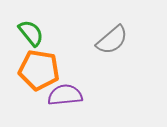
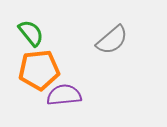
orange pentagon: rotated 15 degrees counterclockwise
purple semicircle: moved 1 px left
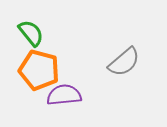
gray semicircle: moved 12 px right, 22 px down
orange pentagon: rotated 21 degrees clockwise
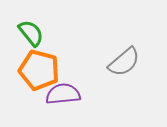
purple semicircle: moved 1 px left, 1 px up
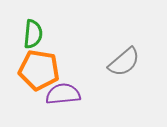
green semicircle: moved 2 px right, 1 px down; rotated 44 degrees clockwise
orange pentagon: rotated 6 degrees counterclockwise
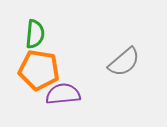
green semicircle: moved 2 px right
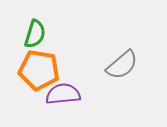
green semicircle: rotated 12 degrees clockwise
gray semicircle: moved 2 px left, 3 px down
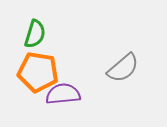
gray semicircle: moved 1 px right, 3 px down
orange pentagon: moved 1 px left, 2 px down
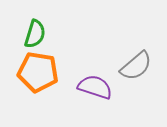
gray semicircle: moved 13 px right, 2 px up
purple semicircle: moved 32 px right, 7 px up; rotated 24 degrees clockwise
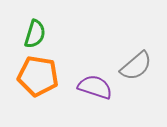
orange pentagon: moved 4 px down
